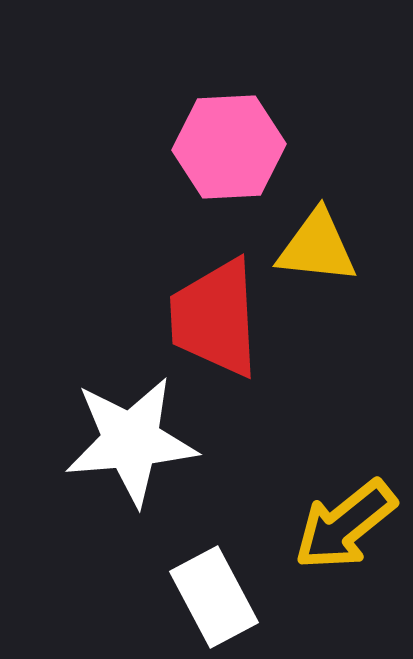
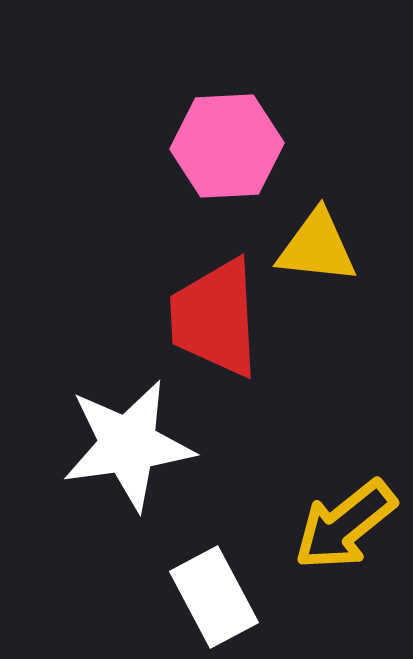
pink hexagon: moved 2 px left, 1 px up
white star: moved 3 px left, 4 px down; rotated 3 degrees counterclockwise
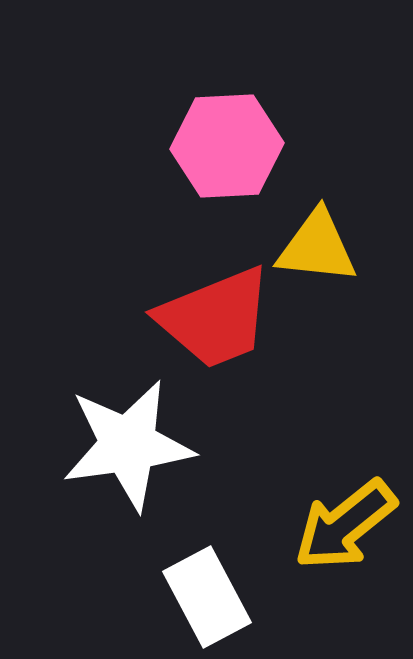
red trapezoid: rotated 109 degrees counterclockwise
white rectangle: moved 7 px left
